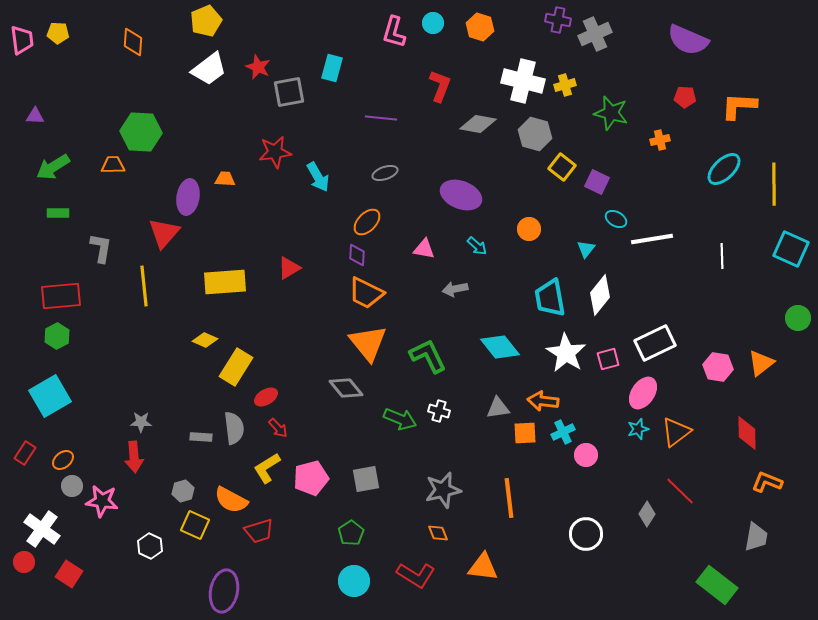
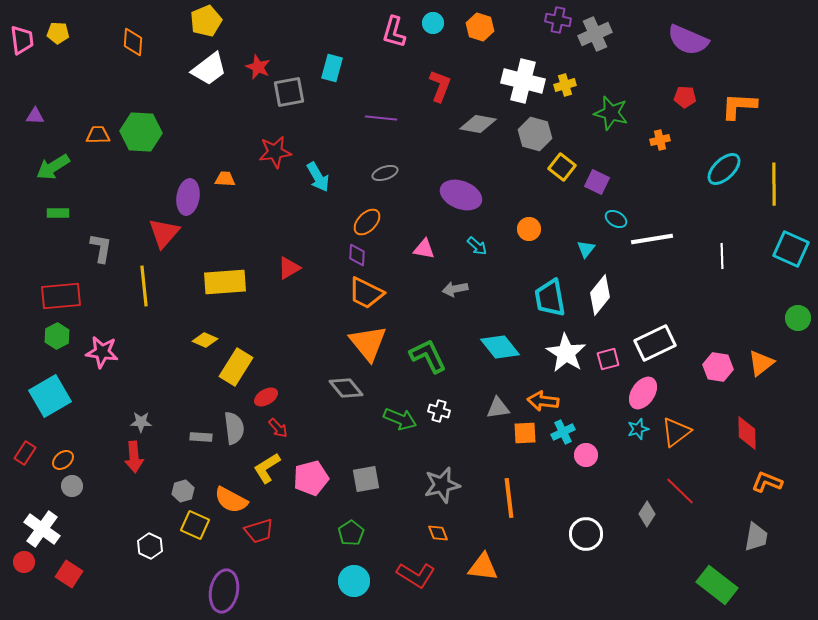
orange trapezoid at (113, 165): moved 15 px left, 30 px up
gray star at (443, 490): moved 1 px left, 5 px up
pink star at (102, 501): moved 149 px up
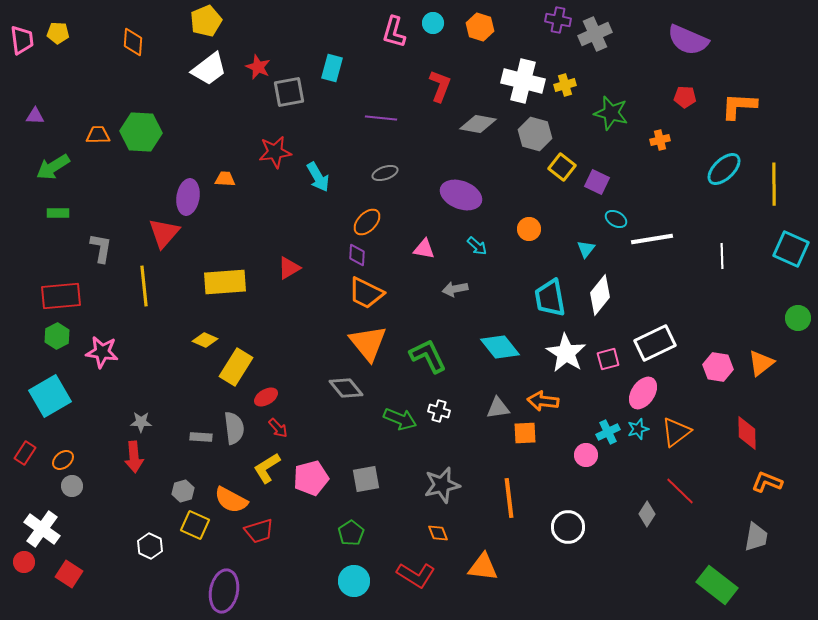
cyan cross at (563, 432): moved 45 px right
white circle at (586, 534): moved 18 px left, 7 px up
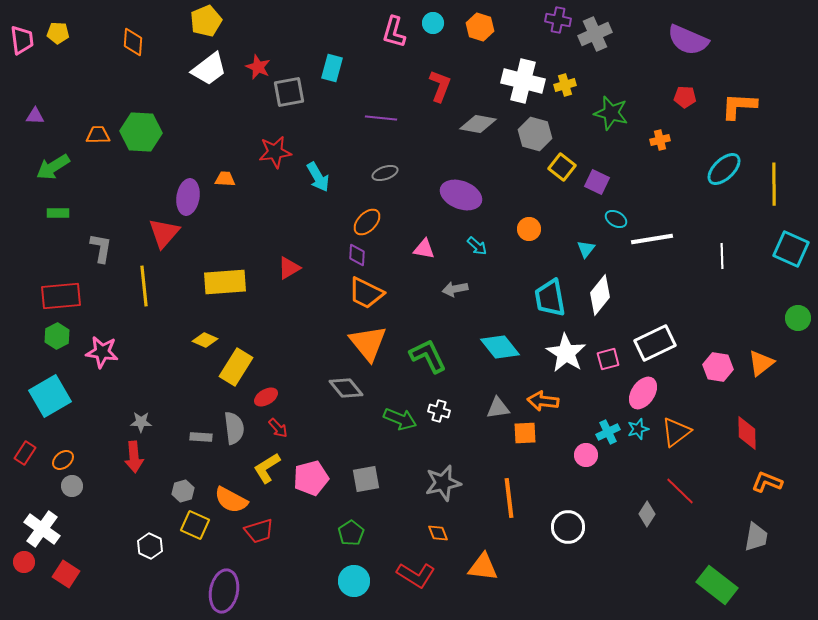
gray star at (442, 485): moved 1 px right, 2 px up
red square at (69, 574): moved 3 px left
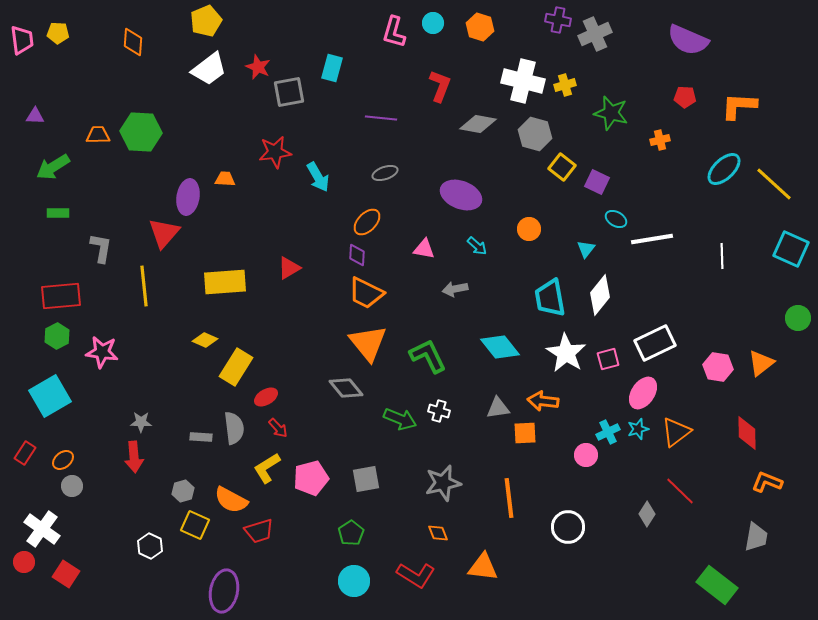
yellow line at (774, 184): rotated 48 degrees counterclockwise
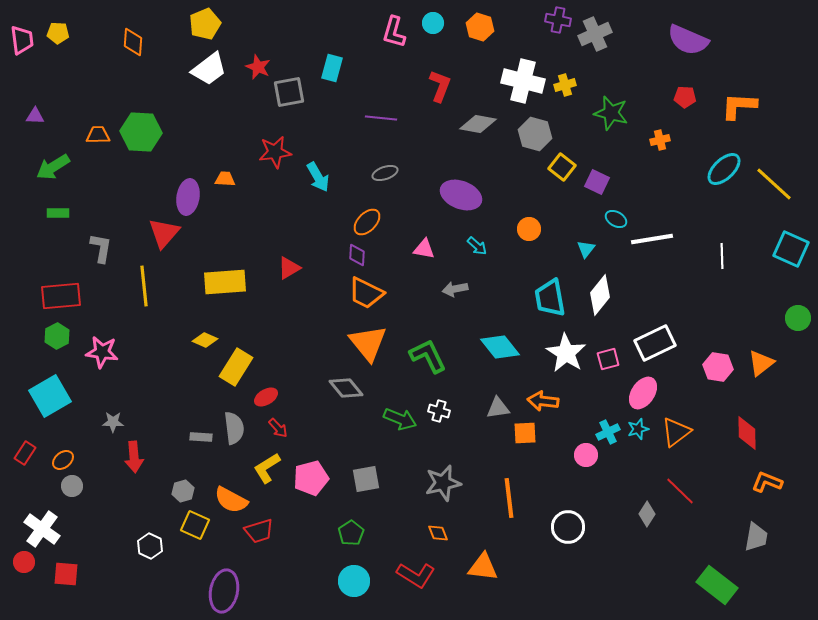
yellow pentagon at (206, 21): moved 1 px left, 3 px down
gray star at (141, 422): moved 28 px left
red square at (66, 574): rotated 28 degrees counterclockwise
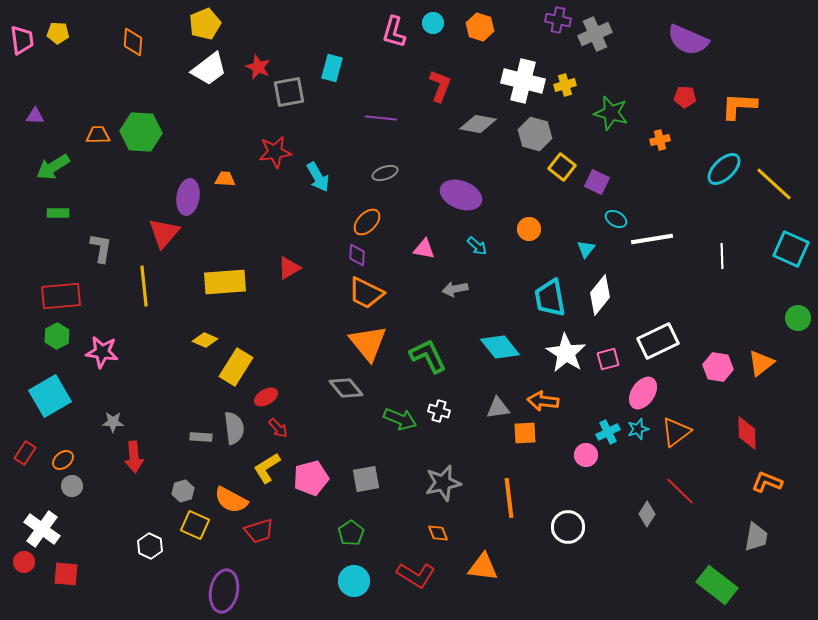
white rectangle at (655, 343): moved 3 px right, 2 px up
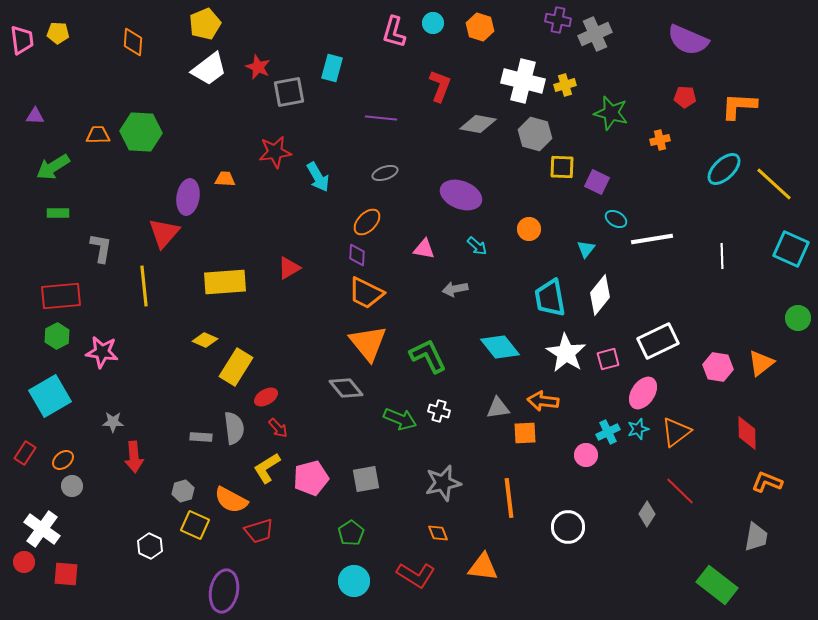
yellow square at (562, 167): rotated 36 degrees counterclockwise
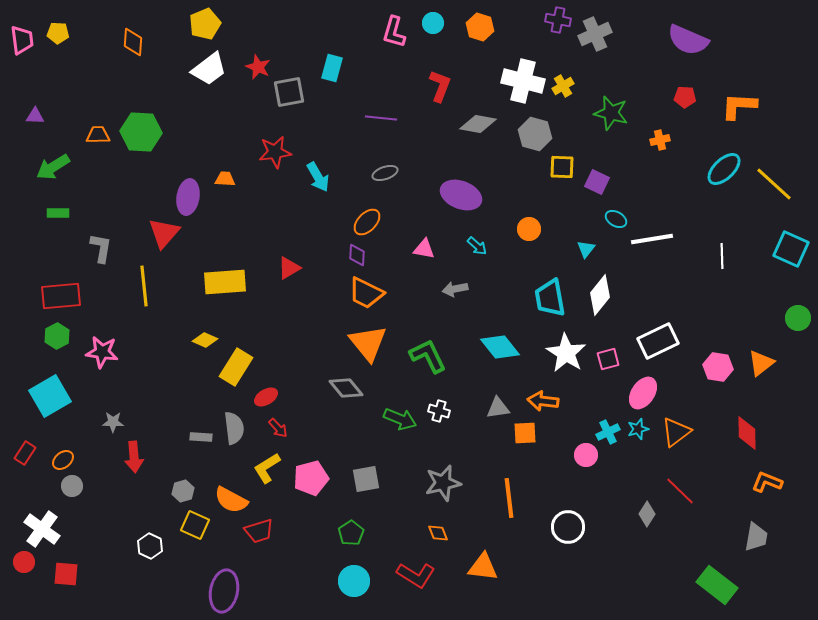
yellow cross at (565, 85): moved 2 px left, 1 px down; rotated 15 degrees counterclockwise
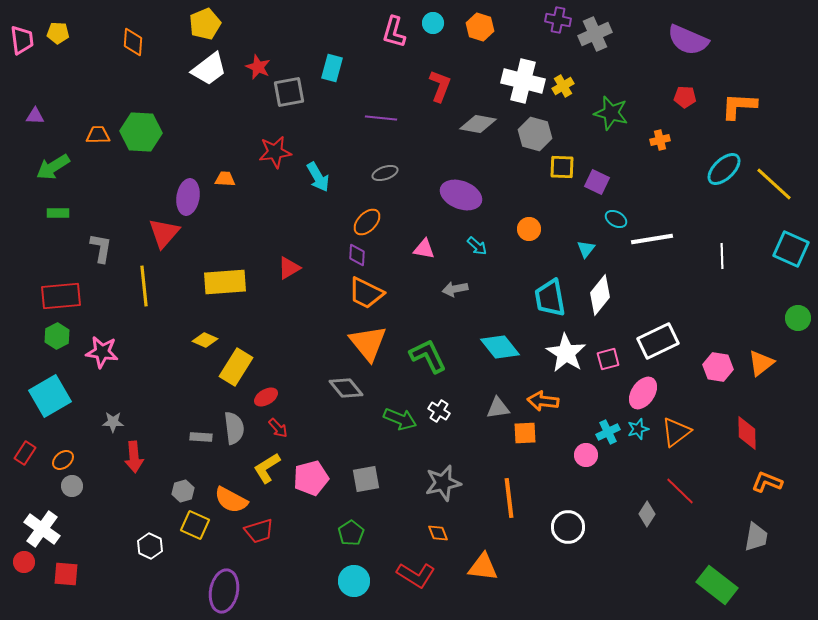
white cross at (439, 411): rotated 15 degrees clockwise
